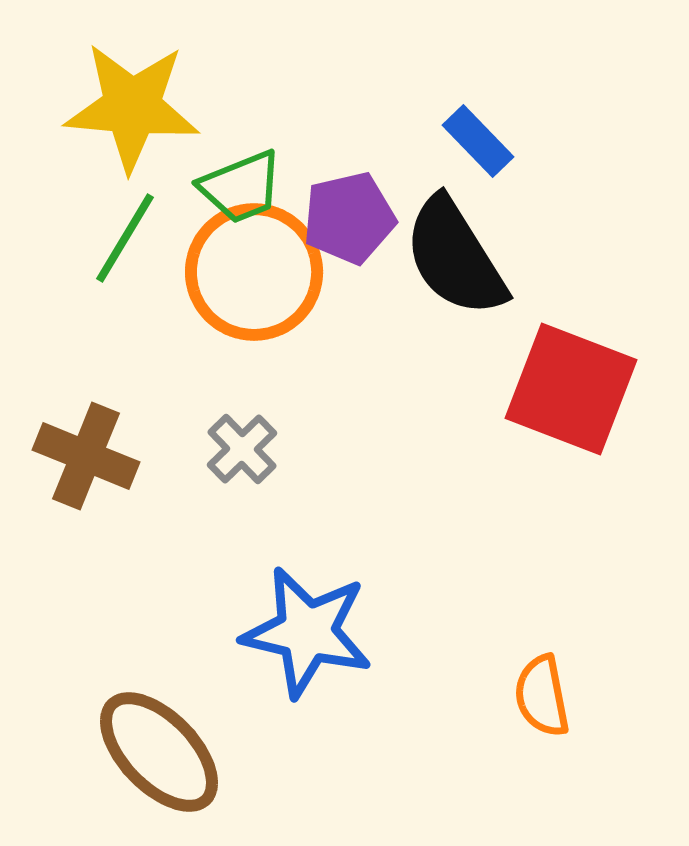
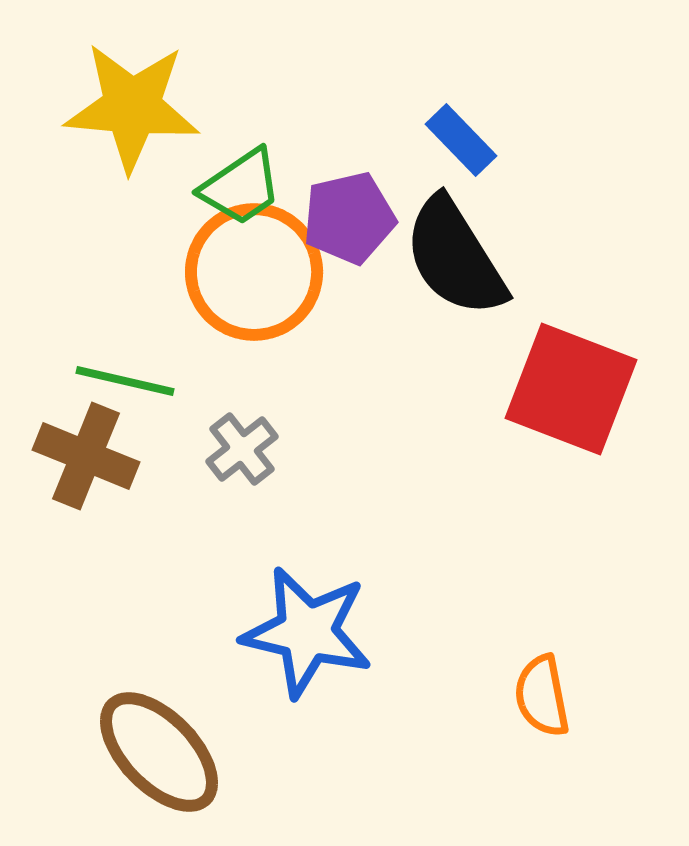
blue rectangle: moved 17 px left, 1 px up
green trapezoid: rotated 12 degrees counterclockwise
green line: moved 143 px down; rotated 72 degrees clockwise
gray cross: rotated 6 degrees clockwise
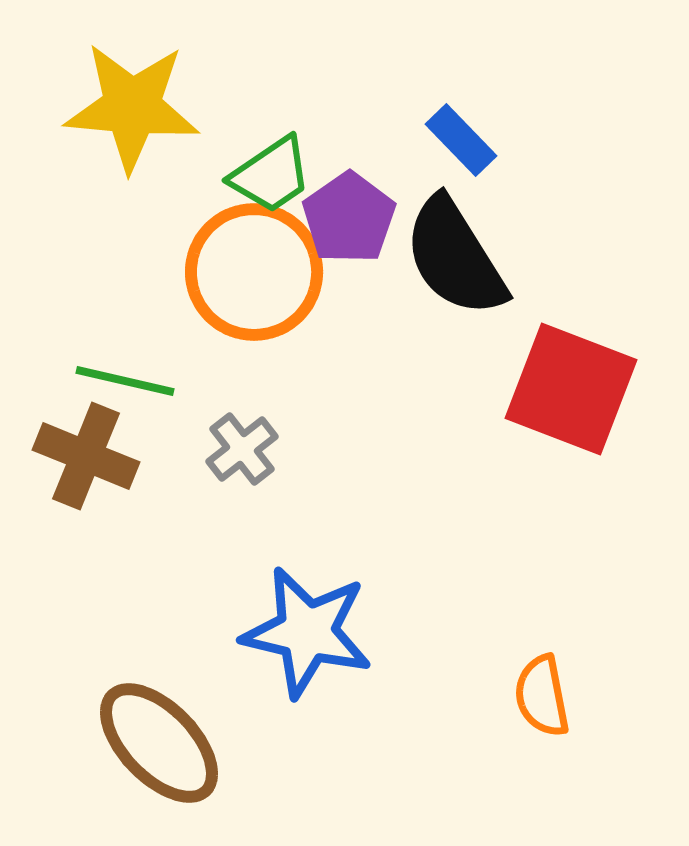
green trapezoid: moved 30 px right, 12 px up
purple pentagon: rotated 22 degrees counterclockwise
brown ellipse: moved 9 px up
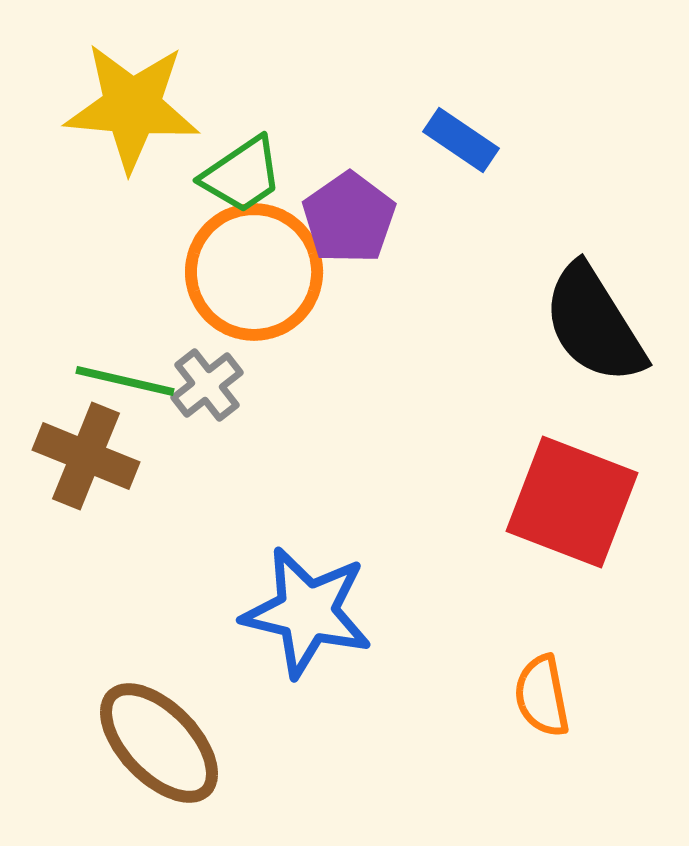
blue rectangle: rotated 12 degrees counterclockwise
green trapezoid: moved 29 px left
black semicircle: moved 139 px right, 67 px down
red square: moved 1 px right, 113 px down
gray cross: moved 35 px left, 64 px up
blue star: moved 20 px up
